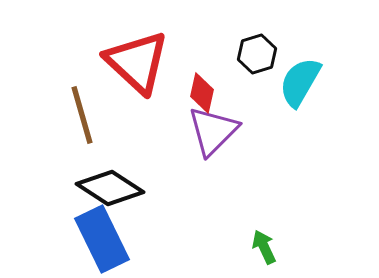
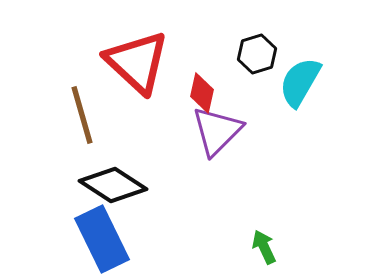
purple triangle: moved 4 px right
black diamond: moved 3 px right, 3 px up
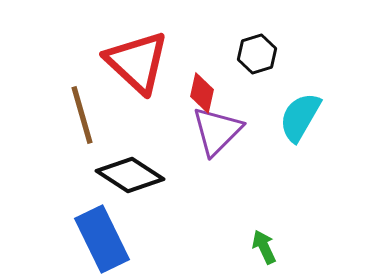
cyan semicircle: moved 35 px down
black diamond: moved 17 px right, 10 px up
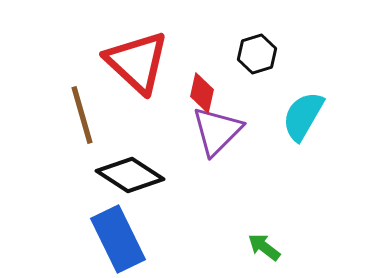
cyan semicircle: moved 3 px right, 1 px up
blue rectangle: moved 16 px right
green arrow: rotated 28 degrees counterclockwise
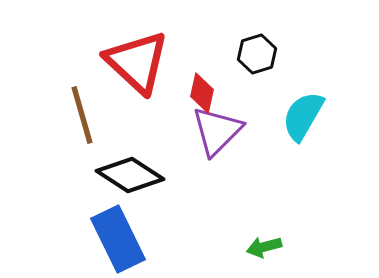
green arrow: rotated 52 degrees counterclockwise
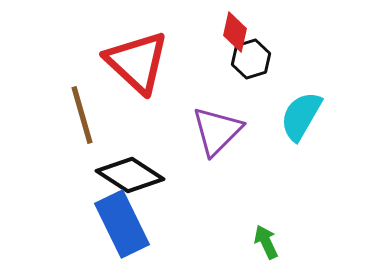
black hexagon: moved 6 px left, 5 px down
red diamond: moved 33 px right, 61 px up
cyan semicircle: moved 2 px left
blue rectangle: moved 4 px right, 15 px up
green arrow: moved 2 px right, 5 px up; rotated 80 degrees clockwise
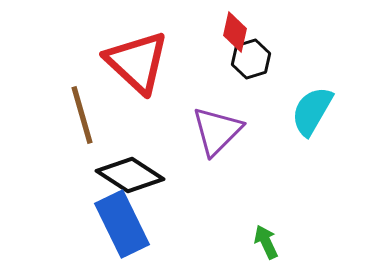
cyan semicircle: moved 11 px right, 5 px up
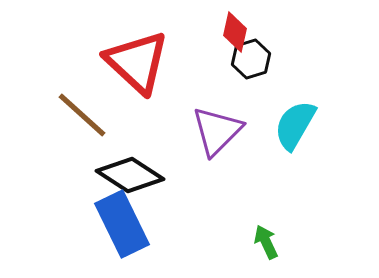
cyan semicircle: moved 17 px left, 14 px down
brown line: rotated 32 degrees counterclockwise
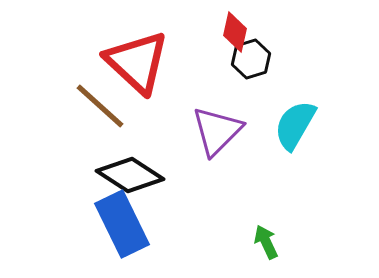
brown line: moved 18 px right, 9 px up
